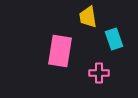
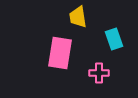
yellow trapezoid: moved 10 px left
pink rectangle: moved 2 px down
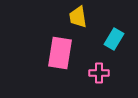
cyan rectangle: rotated 50 degrees clockwise
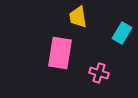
cyan rectangle: moved 8 px right, 6 px up
pink cross: rotated 18 degrees clockwise
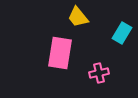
yellow trapezoid: rotated 30 degrees counterclockwise
pink cross: rotated 30 degrees counterclockwise
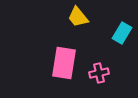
pink rectangle: moved 4 px right, 10 px down
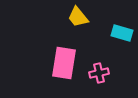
cyan rectangle: rotated 75 degrees clockwise
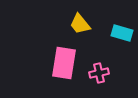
yellow trapezoid: moved 2 px right, 7 px down
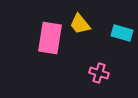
pink rectangle: moved 14 px left, 25 px up
pink cross: rotated 30 degrees clockwise
